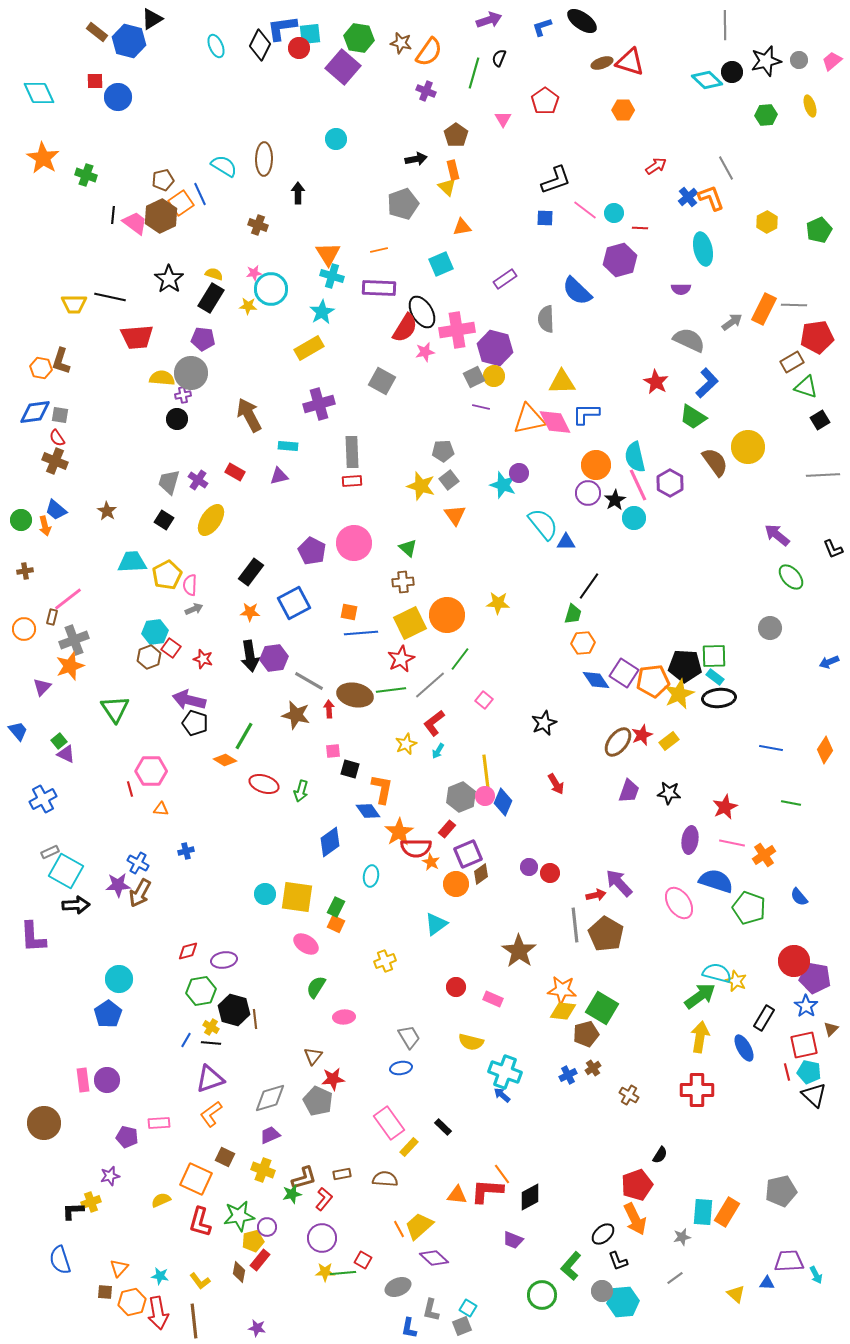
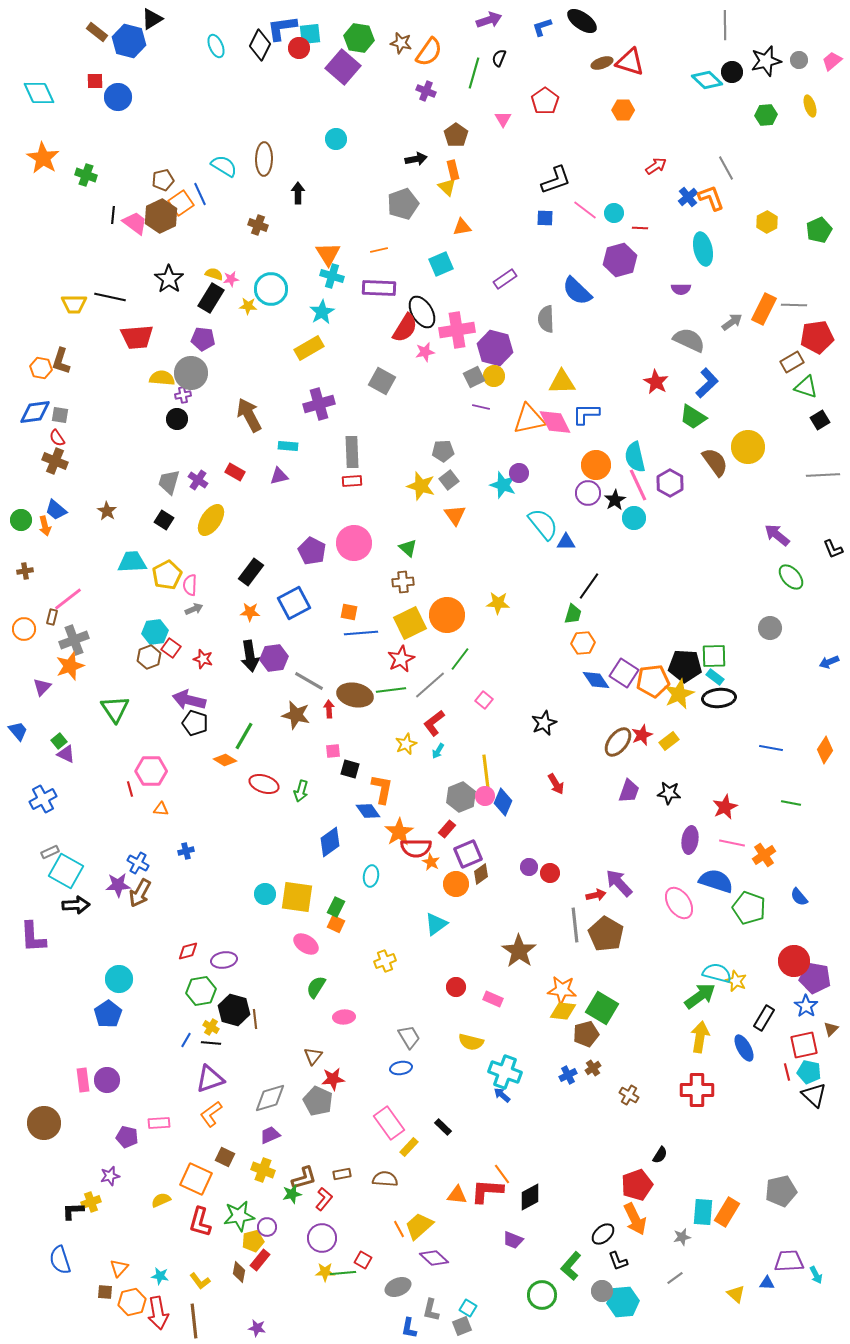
pink star at (254, 273): moved 23 px left, 6 px down
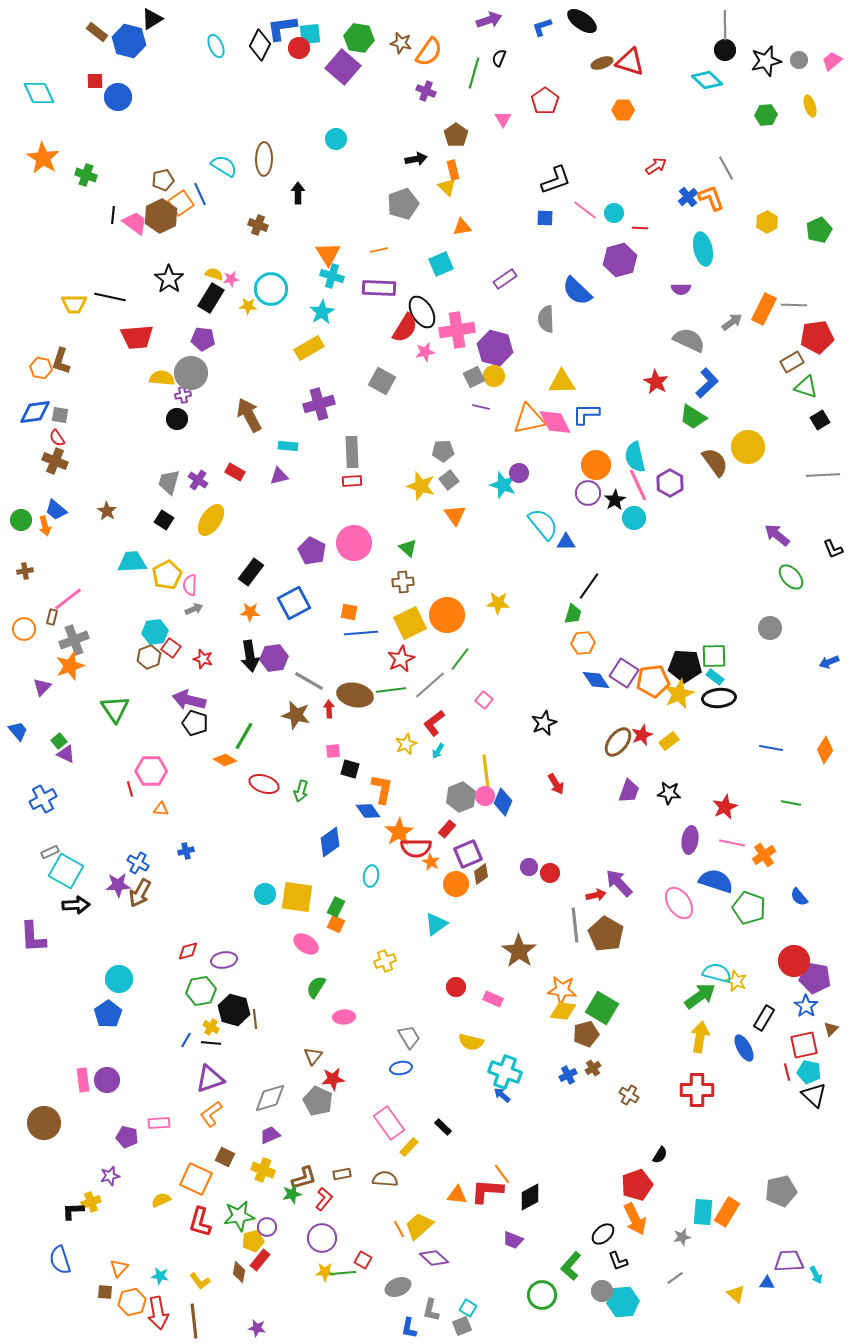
black circle at (732, 72): moved 7 px left, 22 px up
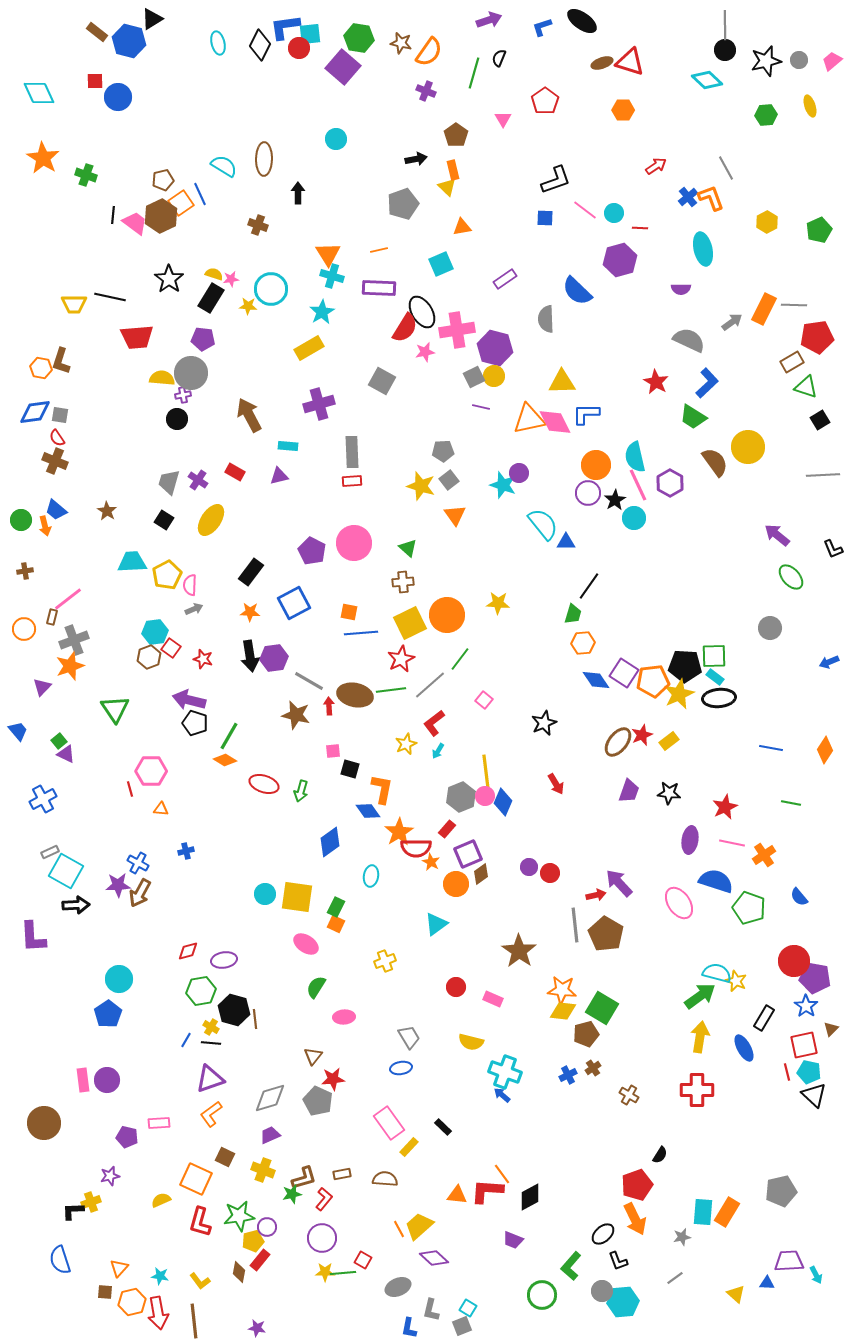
blue L-shape at (282, 28): moved 3 px right, 1 px up
cyan ellipse at (216, 46): moved 2 px right, 3 px up; rotated 10 degrees clockwise
red arrow at (329, 709): moved 3 px up
green line at (244, 736): moved 15 px left
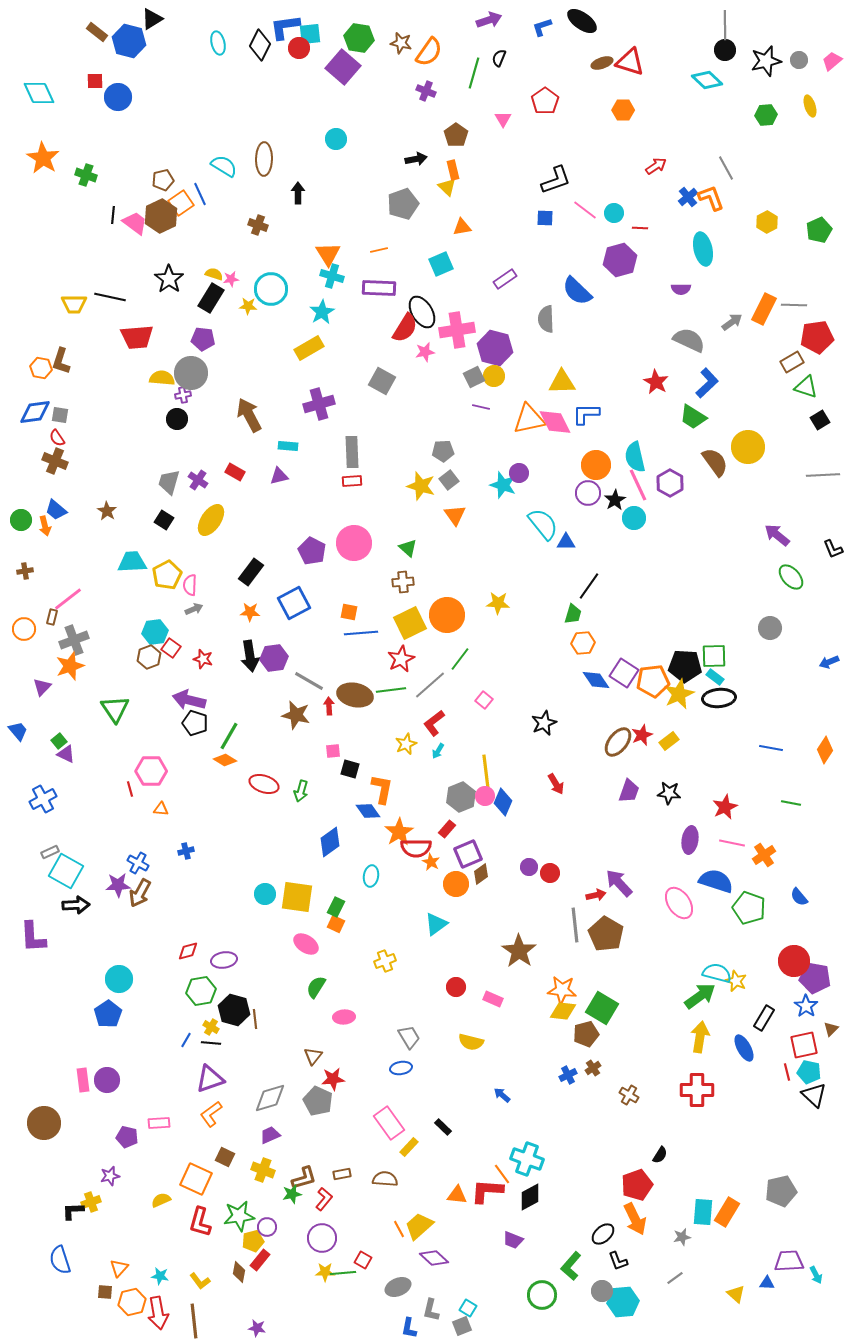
cyan cross at (505, 1072): moved 22 px right, 87 px down
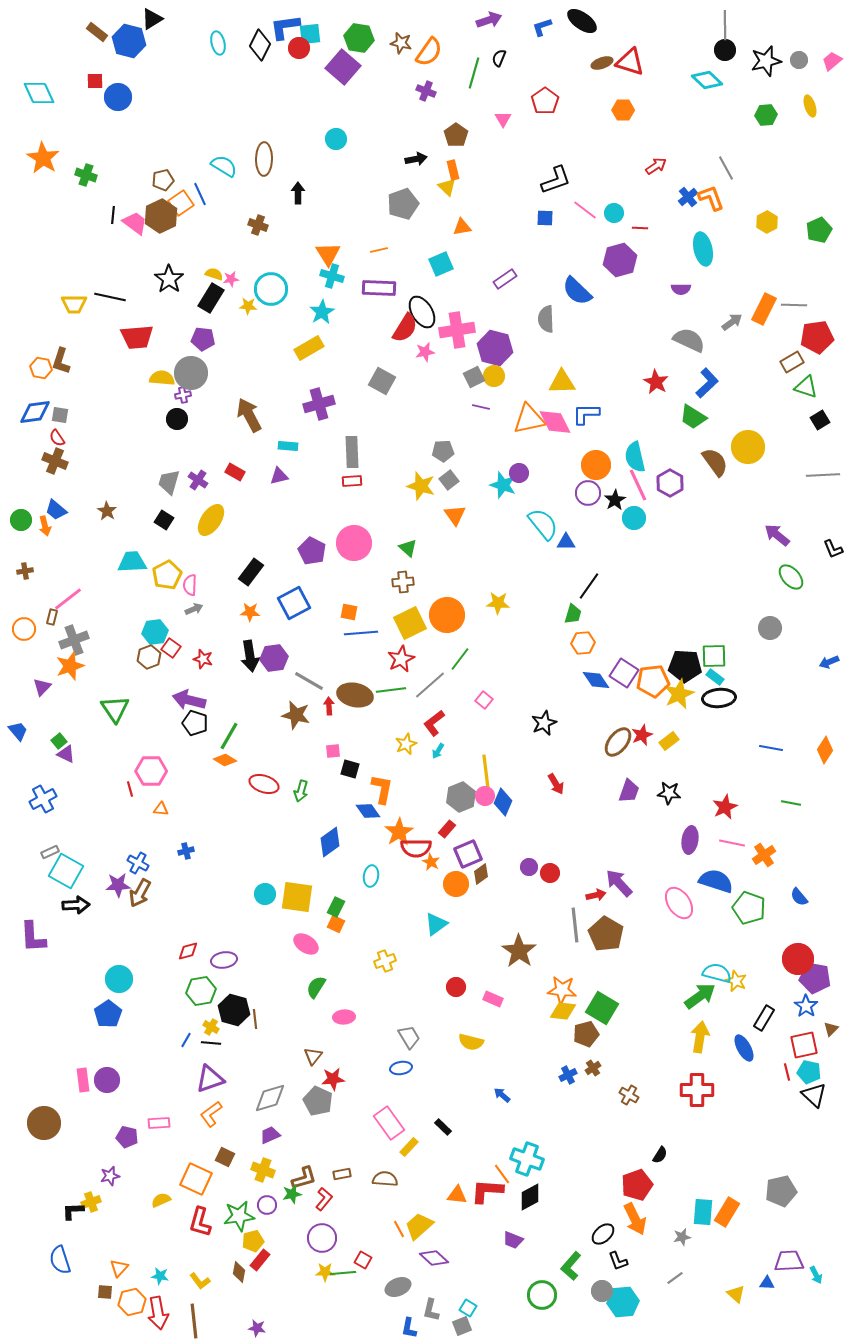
red circle at (794, 961): moved 4 px right, 2 px up
purple circle at (267, 1227): moved 22 px up
